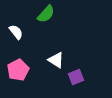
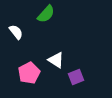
pink pentagon: moved 11 px right, 3 px down
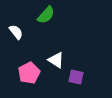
green semicircle: moved 1 px down
purple square: rotated 35 degrees clockwise
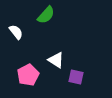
pink pentagon: moved 1 px left, 2 px down
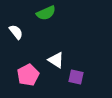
green semicircle: moved 2 px up; rotated 24 degrees clockwise
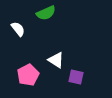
white semicircle: moved 2 px right, 3 px up
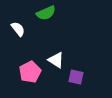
pink pentagon: moved 2 px right, 3 px up
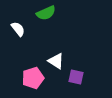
white triangle: moved 1 px down
pink pentagon: moved 3 px right, 6 px down; rotated 10 degrees clockwise
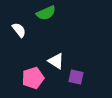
white semicircle: moved 1 px right, 1 px down
